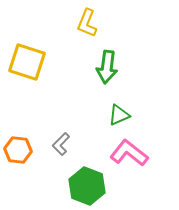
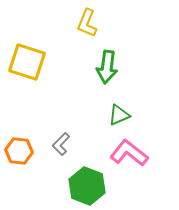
orange hexagon: moved 1 px right, 1 px down
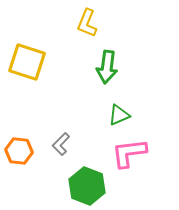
pink L-shape: rotated 45 degrees counterclockwise
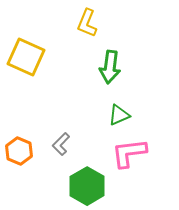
yellow square: moved 1 px left, 5 px up; rotated 6 degrees clockwise
green arrow: moved 3 px right
orange hexagon: rotated 16 degrees clockwise
green hexagon: rotated 9 degrees clockwise
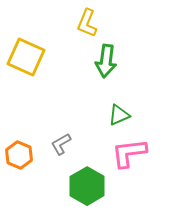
green arrow: moved 4 px left, 6 px up
gray L-shape: rotated 15 degrees clockwise
orange hexagon: moved 4 px down
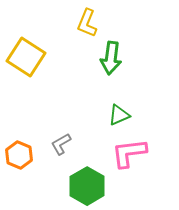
yellow square: rotated 9 degrees clockwise
green arrow: moved 5 px right, 3 px up
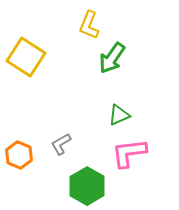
yellow L-shape: moved 2 px right, 2 px down
green arrow: moved 1 px right; rotated 28 degrees clockwise
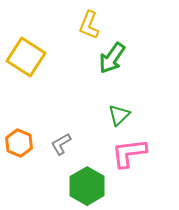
green triangle: rotated 20 degrees counterclockwise
orange hexagon: moved 12 px up
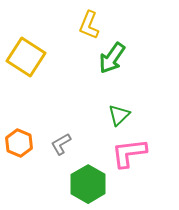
green hexagon: moved 1 px right, 2 px up
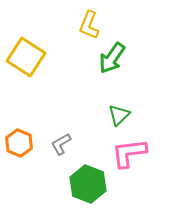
green hexagon: rotated 9 degrees counterclockwise
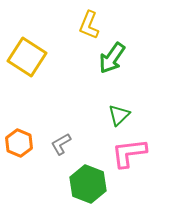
yellow square: moved 1 px right
